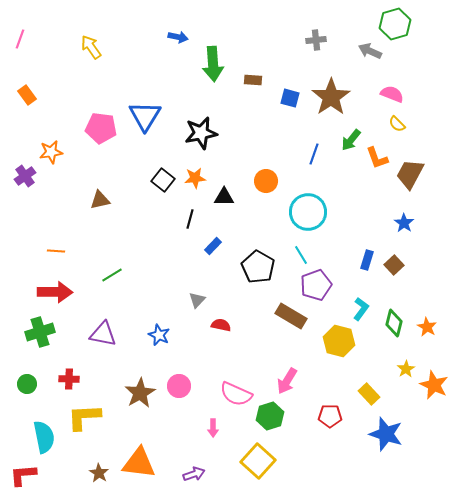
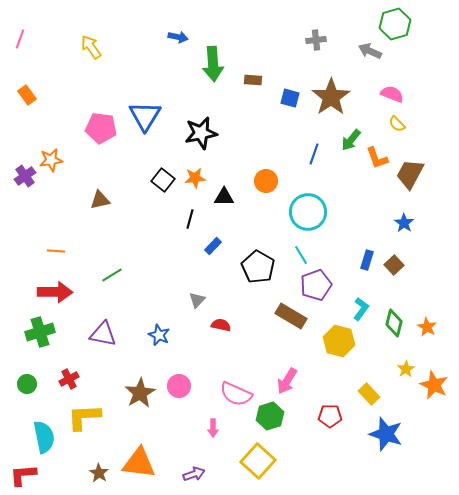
orange star at (51, 152): moved 8 px down
red cross at (69, 379): rotated 30 degrees counterclockwise
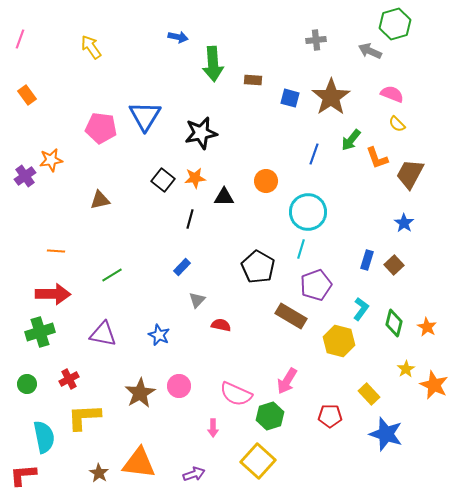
blue rectangle at (213, 246): moved 31 px left, 21 px down
cyan line at (301, 255): moved 6 px up; rotated 48 degrees clockwise
red arrow at (55, 292): moved 2 px left, 2 px down
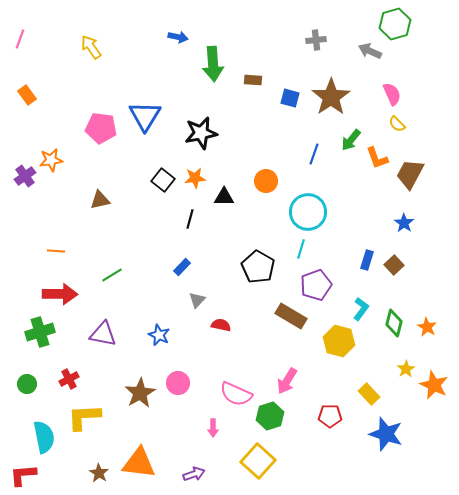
pink semicircle at (392, 94): rotated 45 degrees clockwise
red arrow at (53, 294): moved 7 px right
pink circle at (179, 386): moved 1 px left, 3 px up
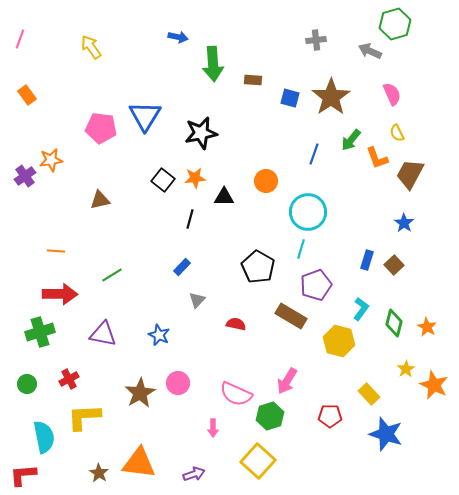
yellow semicircle at (397, 124): moved 9 px down; rotated 18 degrees clockwise
red semicircle at (221, 325): moved 15 px right, 1 px up
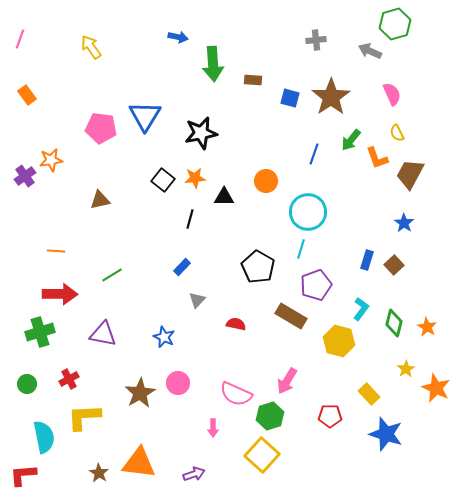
blue star at (159, 335): moved 5 px right, 2 px down
orange star at (434, 385): moved 2 px right, 3 px down
yellow square at (258, 461): moved 4 px right, 6 px up
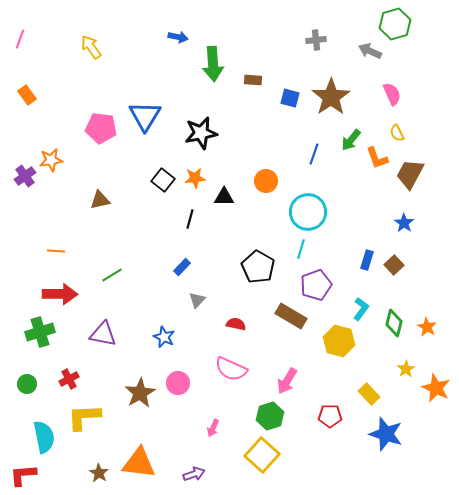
pink semicircle at (236, 394): moved 5 px left, 25 px up
pink arrow at (213, 428): rotated 24 degrees clockwise
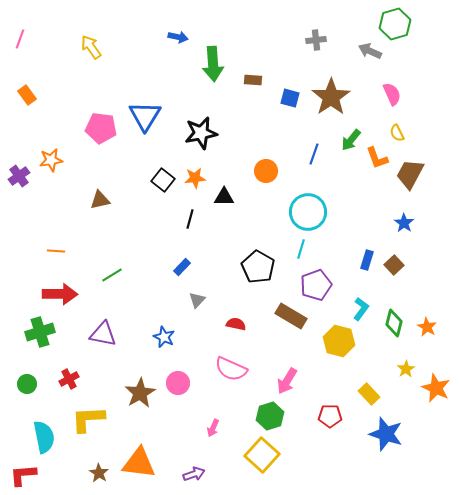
purple cross at (25, 176): moved 6 px left
orange circle at (266, 181): moved 10 px up
yellow L-shape at (84, 417): moved 4 px right, 2 px down
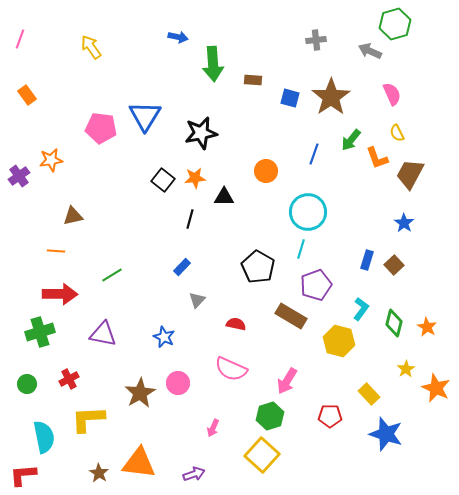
brown triangle at (100, 200): moved 27 px left, 16 px down
